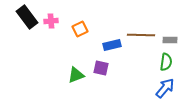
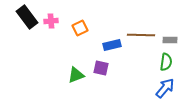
orange square: moved 1 px up
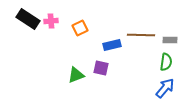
black rectangle: moved 1 px right, 2 px down; rotated 20 degrees counterclockwise
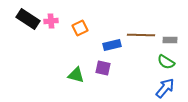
green semicircle: rotated 114 degrees clockwise
purple square: moved 2 px right
green triangle: rotated 36 degrees clockwise
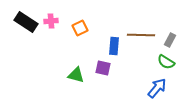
black rectangle: moved 2 px left, 3 px down
gray rectangle: rotated 64 degrees counterclockwise
blue rectangle: moved 2 px right, 1 px down; rotated 72 degrees counterclockwise
blue arrow: moved 8 px left
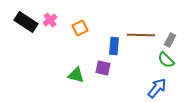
pink cross: moved 1 px left, 1 px up; rotated 32 degrees counterclockwise
green semicircle: moved 2 px up; rotated 12 degrees clockwise
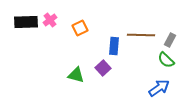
black rectangle: rotated 35 degrees counterclockwise
purple square: rotated 35 degrees clockwise
blue arrow: moved 2 px right; rotated 15 degrees clockwise
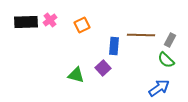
orange square: moved 2 px right, 3 px up
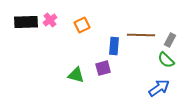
purple square: rotated 28 degrees clockwise
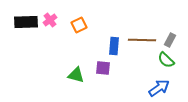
orange square: moved 3 px left
brown line: moved 1 px right, 5 px down
purple square: rotated 21 degrees clockwise
